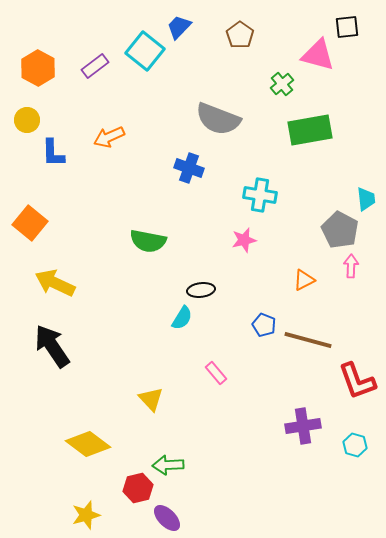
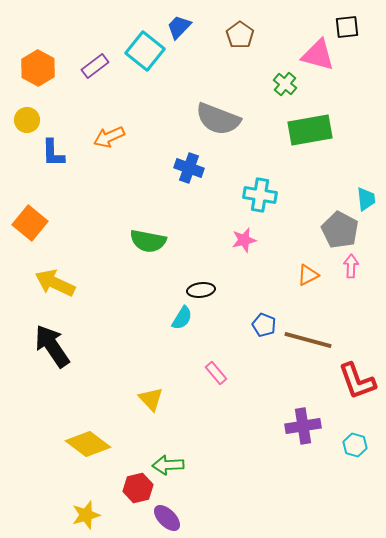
green cross: moved 3 px right; rotated 10 degrees counterclockwise
orange triangle: moved 4 px right, 5 px up
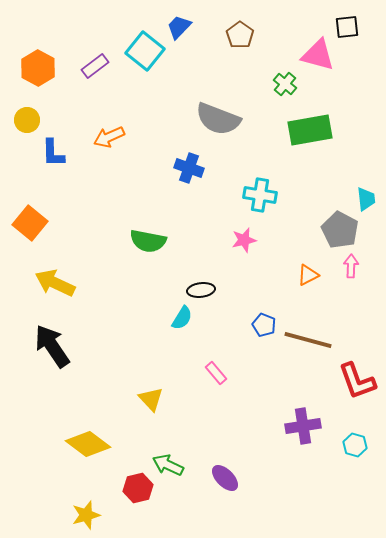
green arrow: rotated 28 degrees clockwise
purple ellipse: moved 58 px right, 40 px up
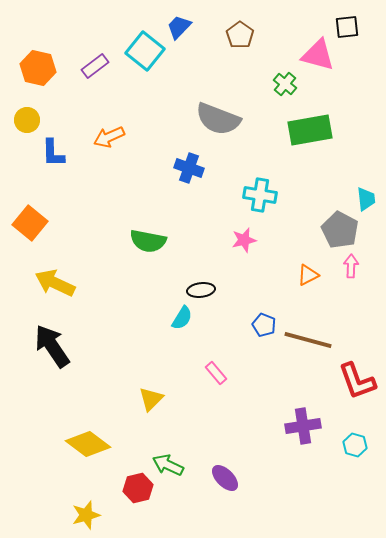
orange hexagon: rotated 16 degrees counterclockwise
yellow triangle: rotated 28 degrees clockwise
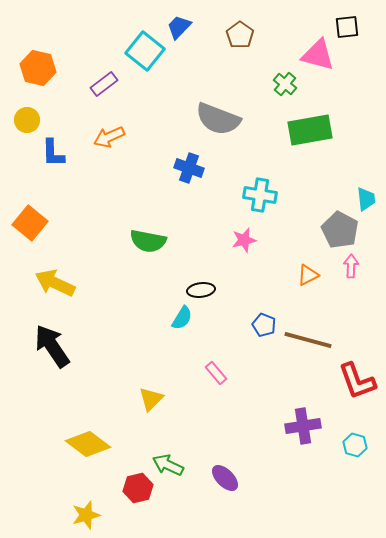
purple rectangle: moved 9 px right, 18 px down
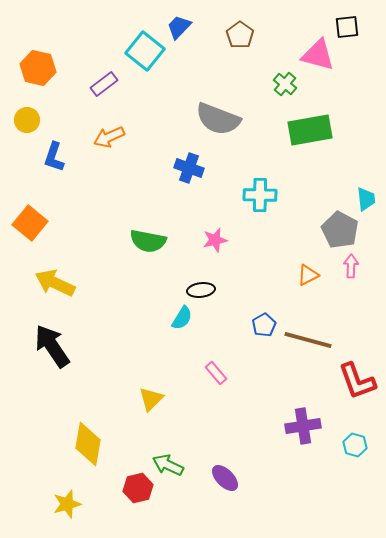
blue L-shape: moved 1 px right, 4 px down; rotated 20 degrees clockwise
cyan cross: rotated 8 degrees counterclockwise
pink star: moved 29 px left
blue pentagon: rotated 20 degrees clockwise
yellow diamond: rotated 63 degrees clockwise
yellow star: moved 19 px left, 11 px up
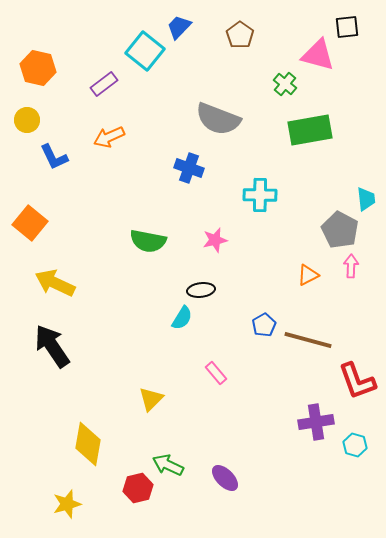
blue L-shape: rotated 44 degrees counterclockwise
purple cross: moved 13 px right, 4 px up
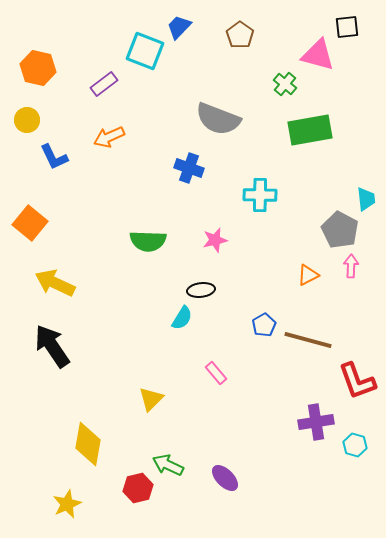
cyan square: rotated 18 degrees counterclockwise
green semicircle: rotated 9 degrees counterclockwise
yellow star: rotated 8 degrees counterclockwise
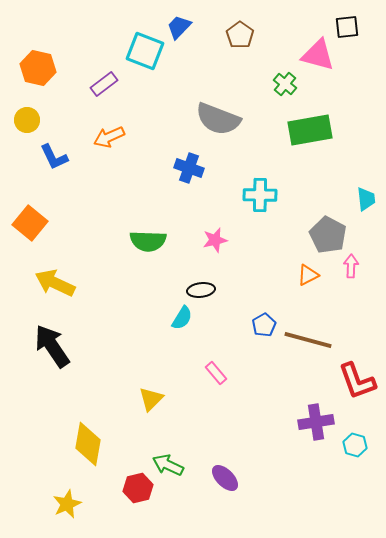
gray pentagon: moved 12 px left, 5 px down
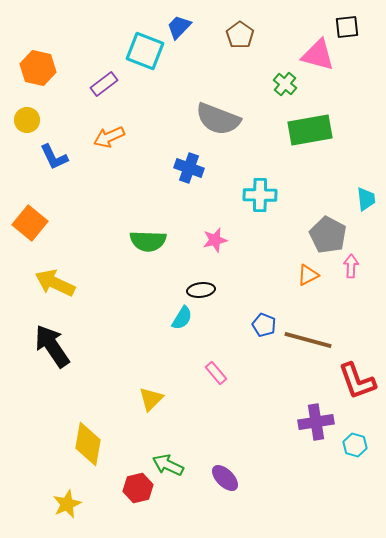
blue pentagon: rotated 20 degrees counterclockwise
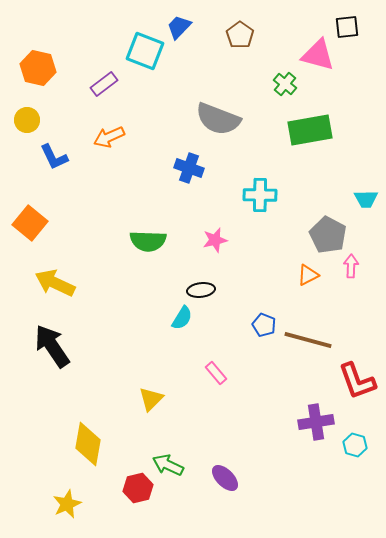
cyan trapezoid: rotated 95 degrees clockwise
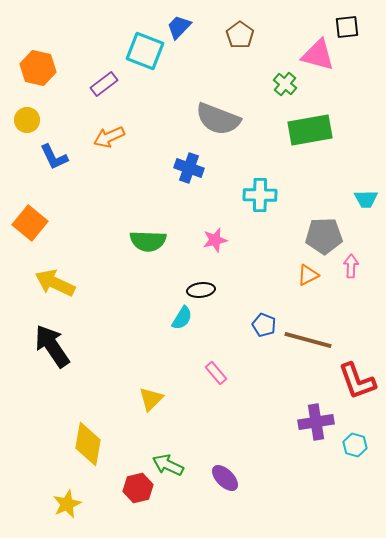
gray pentagon: moved 4 px left, 1 px down; rotated 30 degrees counterclockwise
